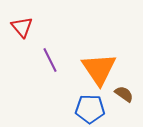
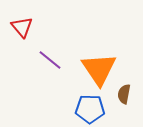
purple line: rotated 25 degrees counterclockwise
brown semicircle: rotated 114 degrees counterclockwise
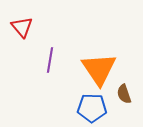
purple line: rotated 60 degrees clockwise
brown semicircle: rotated 30 degrees counterclockwise
blue pentagon: moved 2 px right, 1 px up
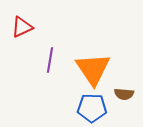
red triangle: rotated 45 degrees clockwise
orange triangle: moved 6 px left
brown semicircle: rotated 66 degrees counterclockwise
